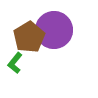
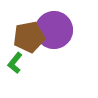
brown pentagon: rotated 20 degrees clockwise
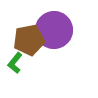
brown pentagon: moved 3 px down
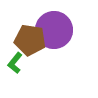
brown pentagon: moved 1 px right; rotated 20 degrees clockwise
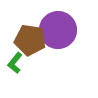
purple circle: moved 4 px right
